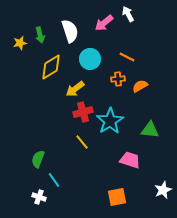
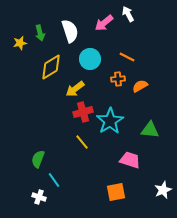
green arrow: moved 2 px up
orange square: moved 1 px left, 5 px up
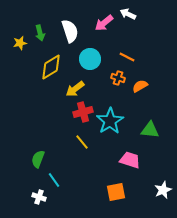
white arrow: rotated 35 degrees counterclockwise
orange cross: moved 1 px up; rotated 24 degrees clockwise
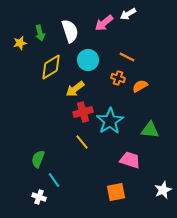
white arrow: rotated 56 degrees counterclockwise
cyan circle: moved 2 px left, 1 px down
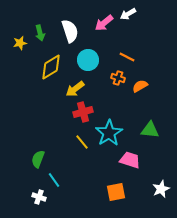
cyan star: moved 1 px left, 12 px down
white star: moved 2 px left, 1 px up
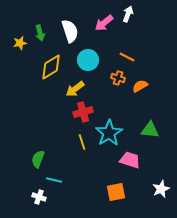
white arrow: rotated 140 degrees clockwise
yellow line: rotated 21 degrees clockwise
cyan line: rotated 42 degrees counterclockwise
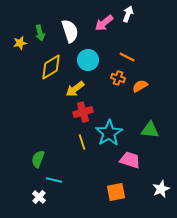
white cross: rotated 24 degrees clockwise
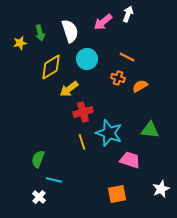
pink arrow: moved 1 px left, 1 px up
cyan circle: moved 1 px left, 1 px up
yellow arrow: moved 6 px left
cyan star: rotated 20 degrees counterclockwise
orange square: moved 1 px right, 2 px down
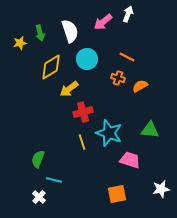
white star: rotated 12 degrees clockwise
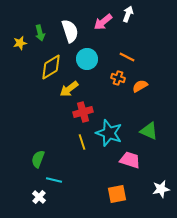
green triangle: moved 1 px left, 1 px down; rotated 18 degrees clockwise
